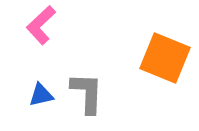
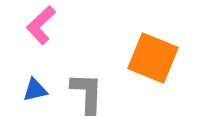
orange square: moved 12 px left
blue triangle: moved 6 px left, 5 px up
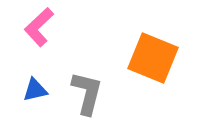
pink L-shape: moved 2 px left, 2 px down
gray L-shape: rotated 12 degrees clockwise
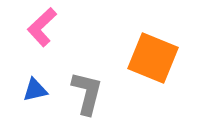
pink L-shape: moved 3 px right
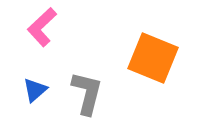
blue triangle: rotated 28 degrees counterclockwise
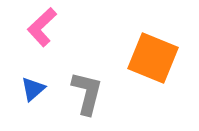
blue triangle: moved 2 px left, 1 px up
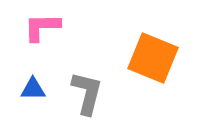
pink L-shape: rotated 42 degrees clockwise
blue triangle: rotated 40 degrees clockwise
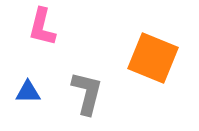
pink L-shape: rotated 75 degrees counterclockwise
blue triangle: moved 5 px left, 3 px down
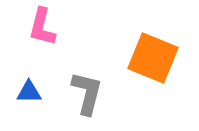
blue triangle: moved 1 px right
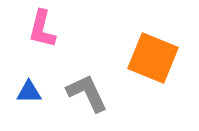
pink L-shape: moved 2 px down
gray L-shape: rotated 39 degrees counterclockwise
